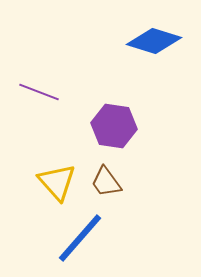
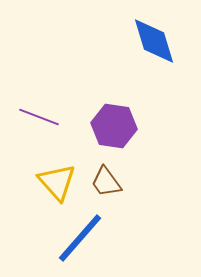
blue diamond: rotated 56 degrees clockwise
purple line: moved 25 px down
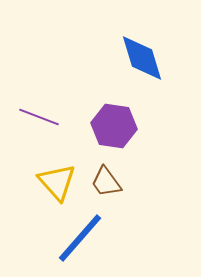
blue diamond: moved 12 px left, 17 px down
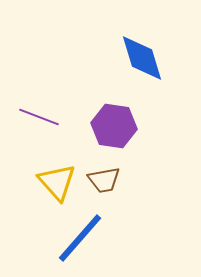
brown trapezoid: moved 2 px left, 2 px up; rotated 64 degrees counterclockwise
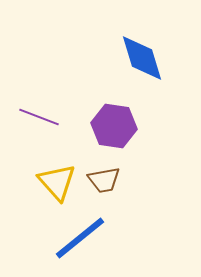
blue line: rotated 10 degrees clockwise
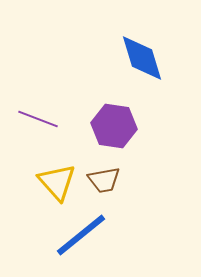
purple line: moved 1 px left, 2 px down
blue line: moved 1 px right, 3 px up
